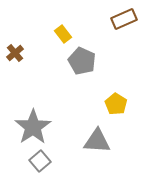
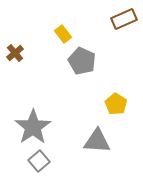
gray square: moved 1 px left
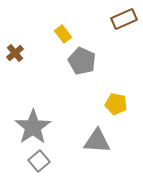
yellow pentagon: rotated 20 degrees counterclockwise
